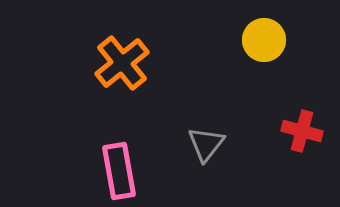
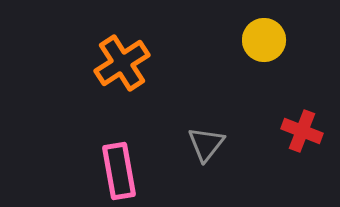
orange cross: rotated 6 degrees clockwise
red cross: rotated 6 degrees clockwise
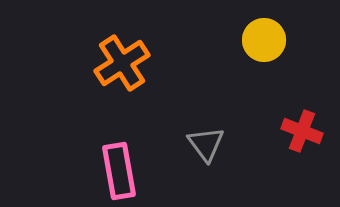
gray triangle: rotated 15 degrees counterclockwise
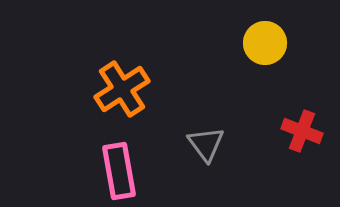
yellow circle: moved 1 px right, 3 px down
orange cross: moved 26 px down
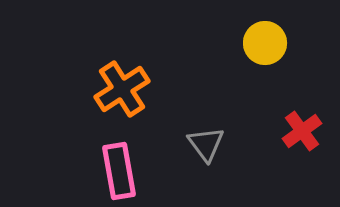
red cross: rotated 33 degrees clockwise
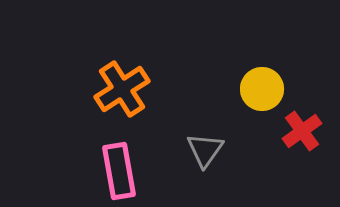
yellow circle: moved 3 px left, 46 px down
gray triangle: moved 1 px left, 6 px down; rotated 12 degrees clockwise
